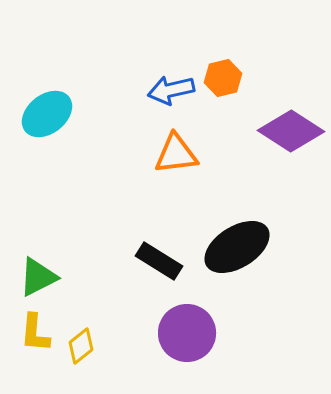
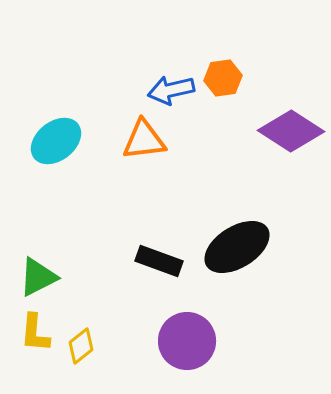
orange hexagon: rotated 6 degrees clockwise
cyan ellipse: moved 9 px right, 27 px down
orange triangle: moved 32 px left, 14 px up
black rectangle: rotated 12 degrees counterclockwise
purple circle: moved 8 px down
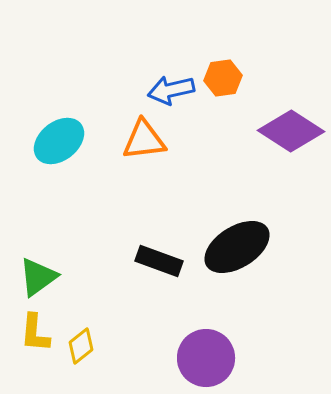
cyan ellipse: moved 3 px right
green triangle: rotated 9 degrees counterclockwise
purple circle: moved 19 px right, 17 px down
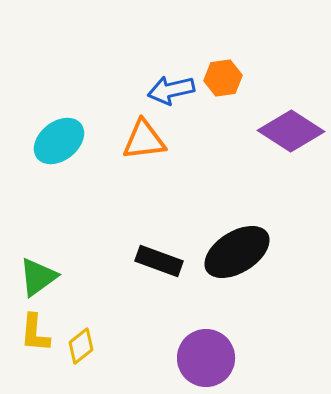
black ellipse: moved 5 px down
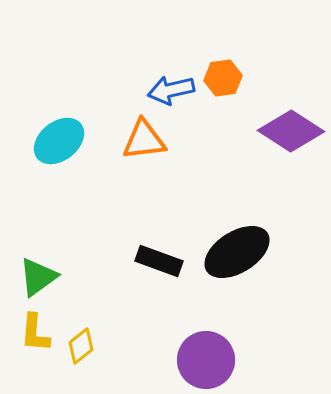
purple circle: moved 2 px down
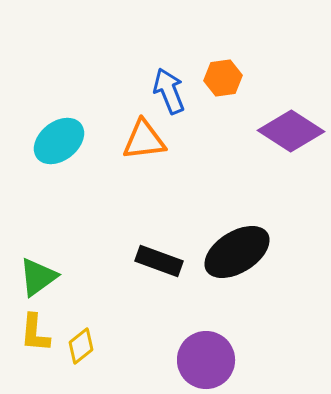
blue arrow: moved 2 px left, 1 px down; rotated 81 degrees clockwise
